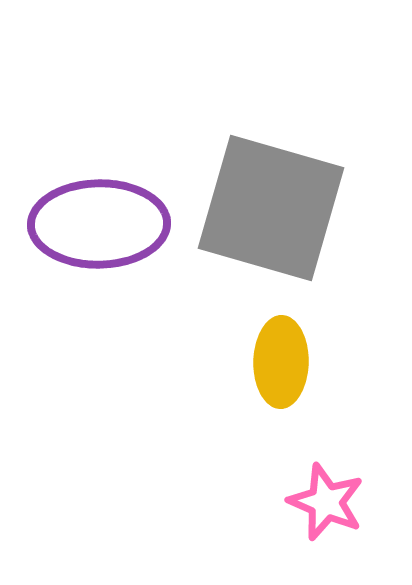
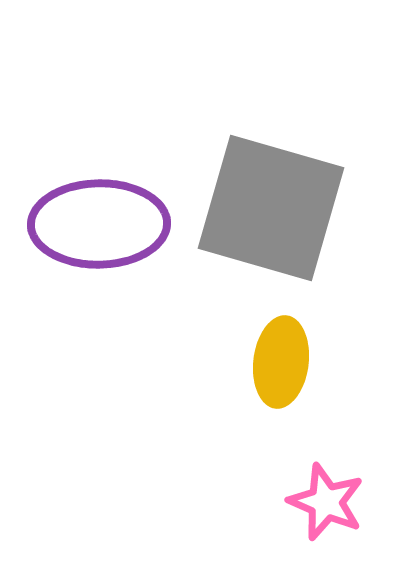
yellow ellipse: rotated 6 degrees clockwise
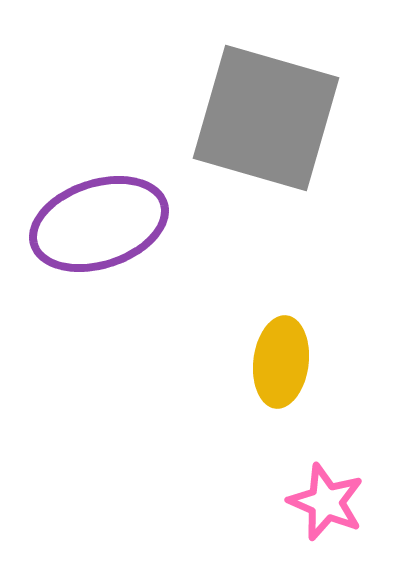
gray square: moved 5 px left, 90 px up
purple ellipse: rotated 17 degrees counterclockwise
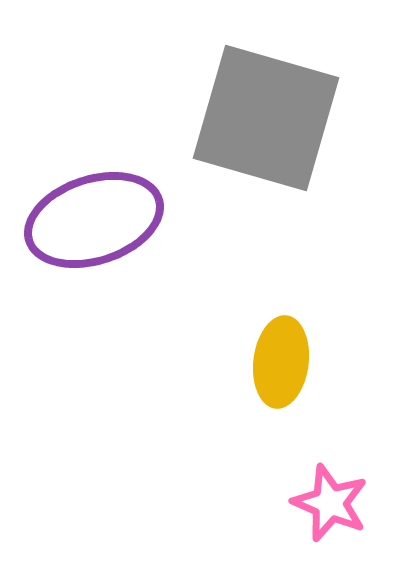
purple ellipse: moved 5 px left, 4 px up
pink star: moved 4 px right, 1 px down
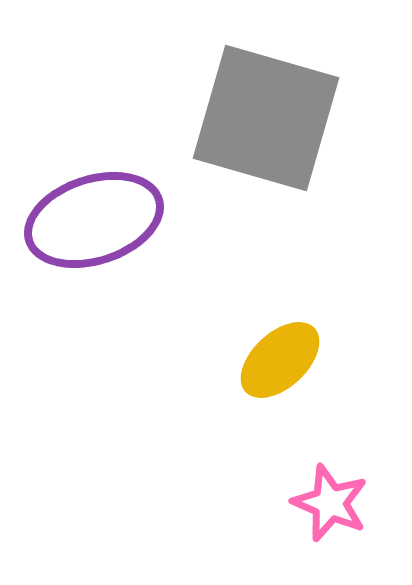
yellow ellipse: moved 1 px left, 2 px up; rotated 40 degrees clockwise
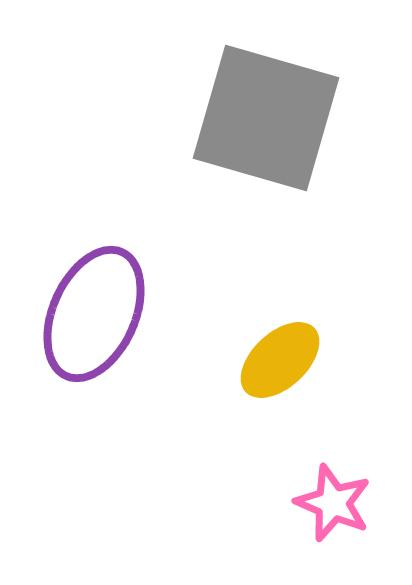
purple ellipse: moved 94 px down; rotated 48 degrees counterclockwise
pink star: moved 3 px right
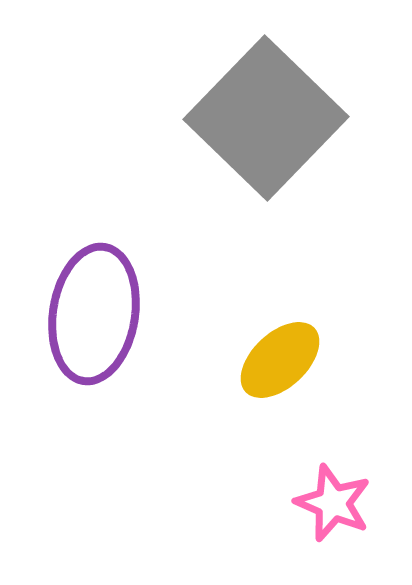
gray square: rotated 28 degrees clockwise
purple ellipse: rotated 15 degrees counterclockwise
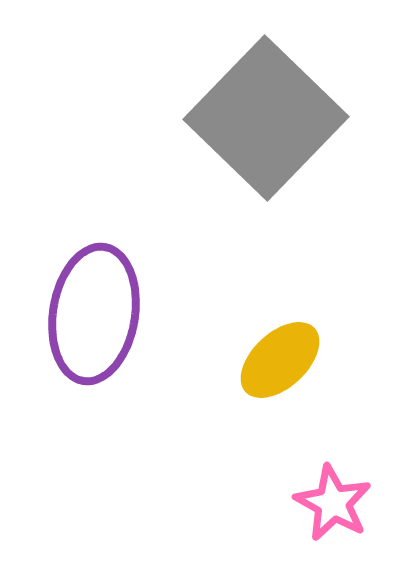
pink star: rotated 6 degrees clockwise
